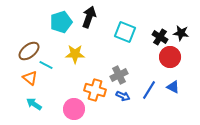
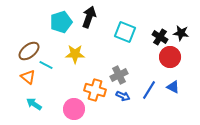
orange triangle: moved 2 px left, 1 px up
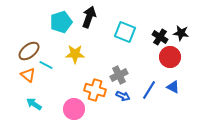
orange triangle: moved 2 px up
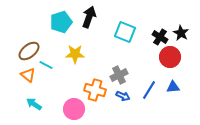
black star: rotated 21 degrees clockwise
blue triangle: rotated 32 degrees counterclockwise
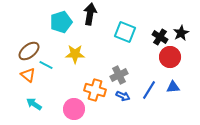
black arrow: moved 1 px right, 3 px up; rotated 10 degrees counterclockwise
black star: rotated 14 degrees clockwise
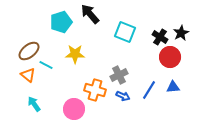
black arrow: rotated 50 degrees counterclockwise
cyan arrow: rotated 21 degrees clockwise
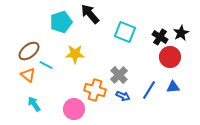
gray cross: rotated 18 degrees counterclockwise
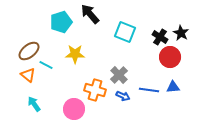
black star: rotated 14 degrees counterclockwise
blue line: rotated 66 degrees clockwise
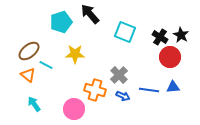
black star: moved 2 px down
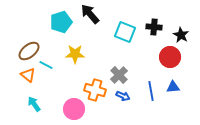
black cross: moved 6 px left, 10 px up; rotated 28 degrees counterclockwise
blue line: moved 2 px right, 1 px down; rotated 72 degrees clockwise
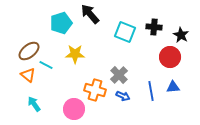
cyan pentagon: moved 1 px down
